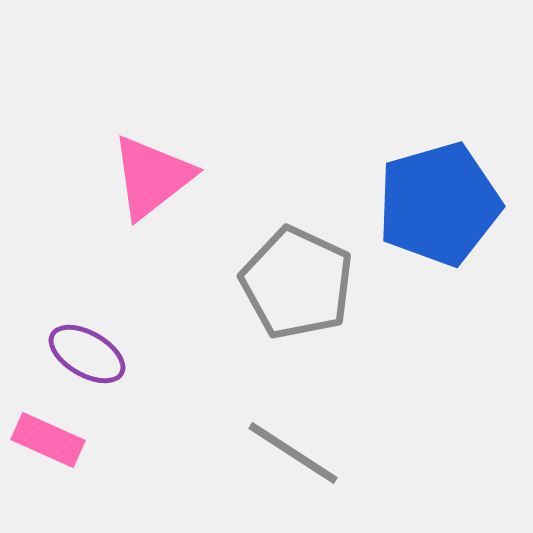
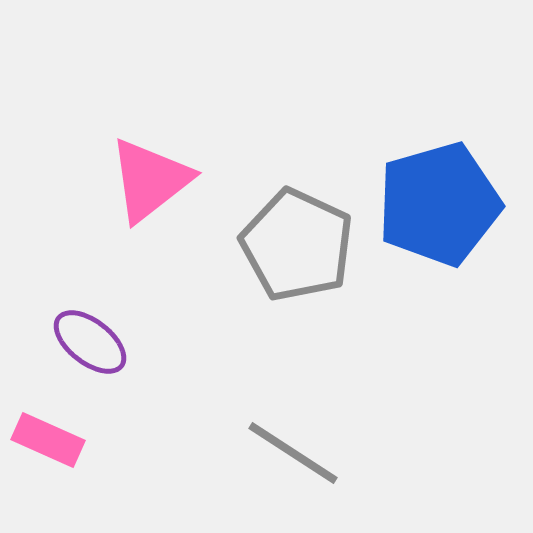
pink triangle: moved 2 px left, 3 px down
gray pentagon: moved 38 px up
purple ellipse: moved 3 px right, 12 px up; rotated 8 degrees clockwise
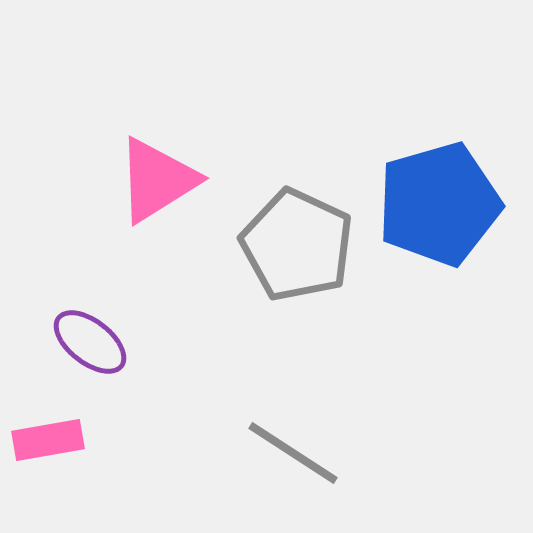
pink triangle: moved 7 px right; rotated 6 degrees clockwise
pink rectangle: rotated 34 degrees counterclockwise
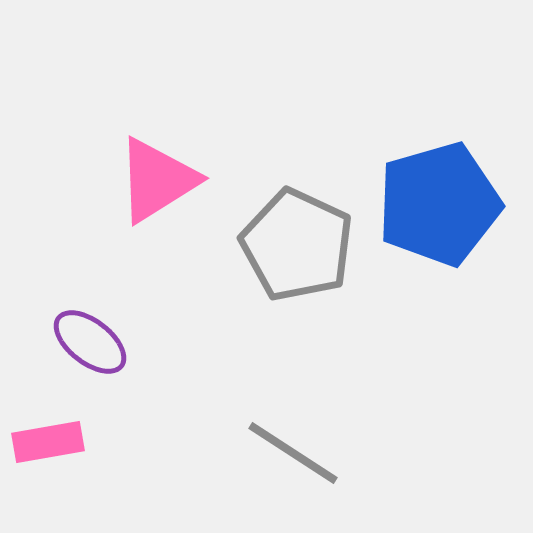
pink rectangle: moved 2 px down
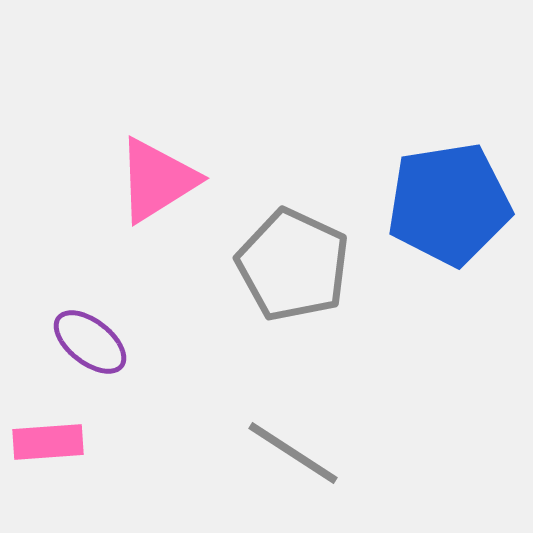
blue pentagon: moved 10 px right; rotated 7 degrees clockwise
gray pentagon: moved 4 px left, 20 px down
pink rectangle: rotated 6 degrees clockwise
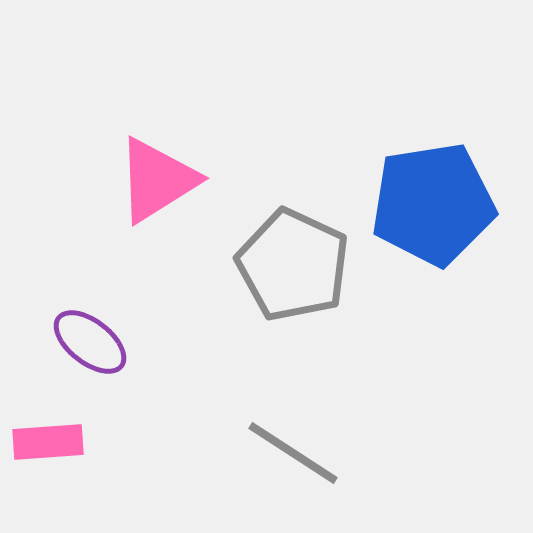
blue pentagon: moved 16 px left
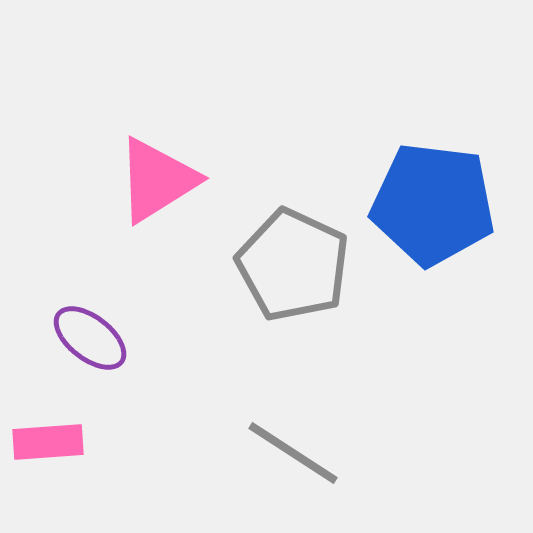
blue pentagon: rotated 16 degrees clockwise
purple ellipse: moved 4 px up
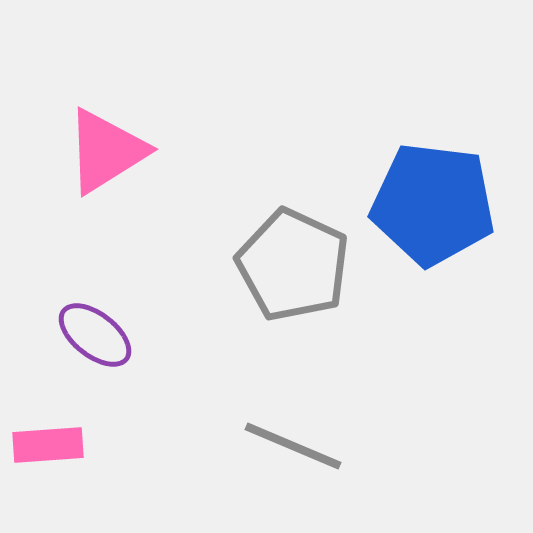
pink triangle: moved 51 px left, 29 px up
purple ellipse: moved 5 px right, 3 px up
pink rectangle: moved 3 px down
gray line: moved 7 px up; rotated 10 degrees counterclockwise
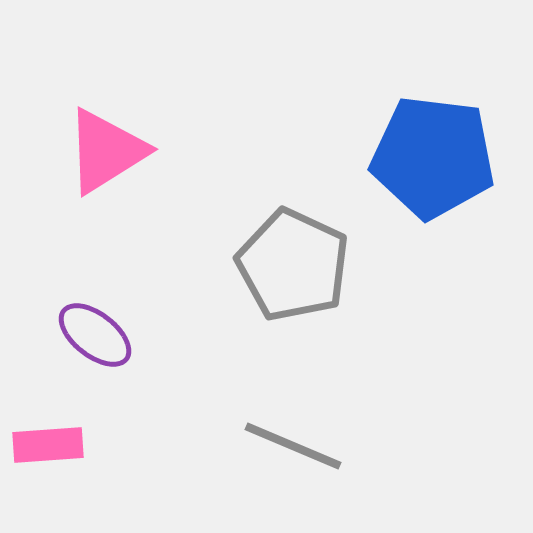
blue pentagon: moved 47 px up
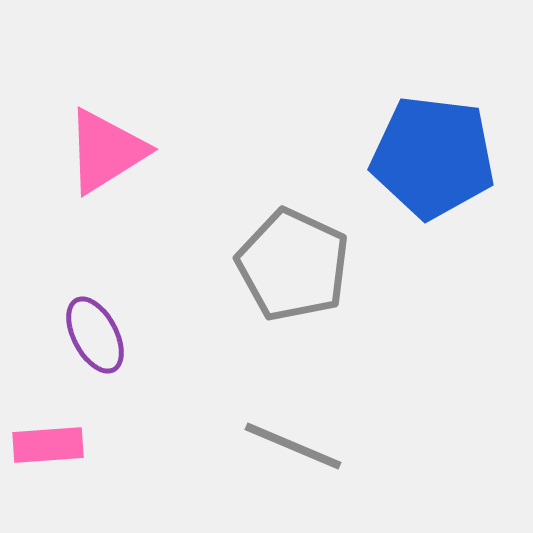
purple ellipse: rotated 24 degrees clockwise
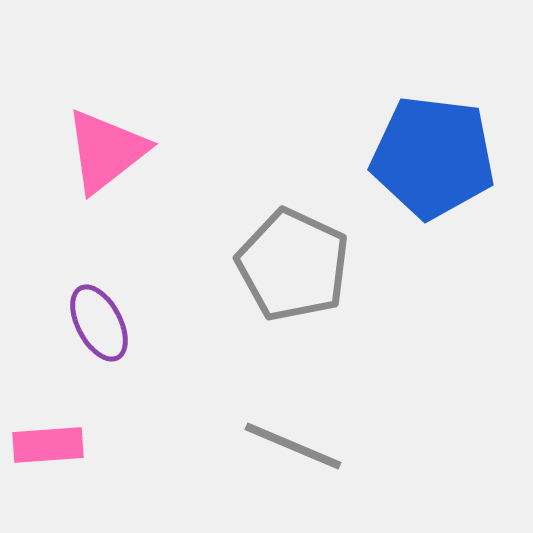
pink triangle: rotated 6 degrees counterclockwise
purple ellipse: moved 4 px right, 12 px up
